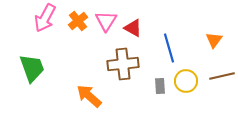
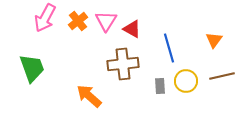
red triangle: moved 1 px left, 1 px down
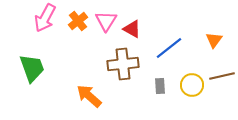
blue line: rotated 68 degrees clockwise
yellow circle: moved 6 px right, 4 px down
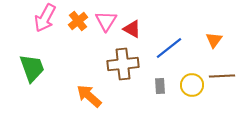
brown line: rotated 10 degrees clockwise
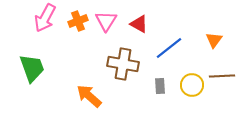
orange cross: rotated 18 degrees clockwise
red triangle: moved 7 px right, 5 px up
brown cross: rotated 16 degrees clockwise
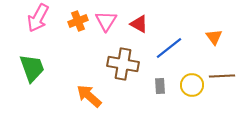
pink arrow: moved 7 px left
orange triangle: moved 3 px up; rotated 12 degrees counterclockwise
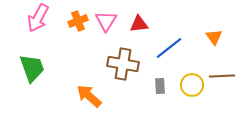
red triangle: rotated 36 degrees counterclockwise
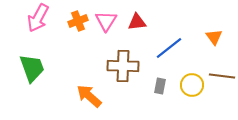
red triangle: moved 2 px left, 2 px up
brown cross: moved 2 px down; rotated 8 degrees counterclockwise
brown line: rotated 10 degrees clockwise
gray rectangle: rotated 14 degrees clockwise
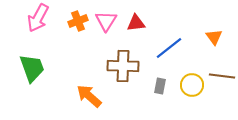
red triangle: moved 1 px left, 1 px down
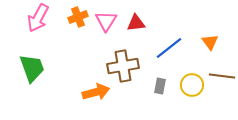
orange cross: moved 4 px up
orange triangle: moved 4 px left, 5 px down
brown cross: rotated 12 degrees counterclockwise
orange arrow: moved 7 px right, 4 px up; rotated 124 degrees clockwise
